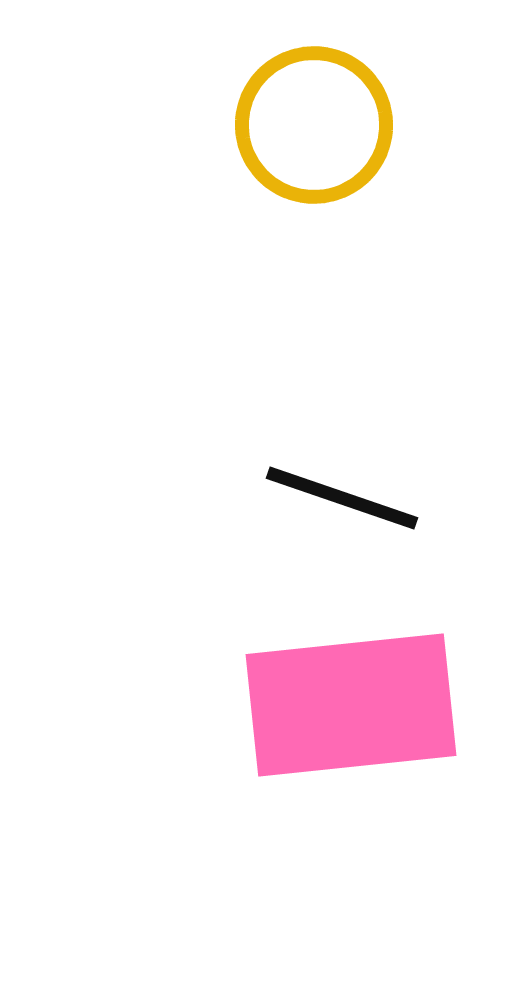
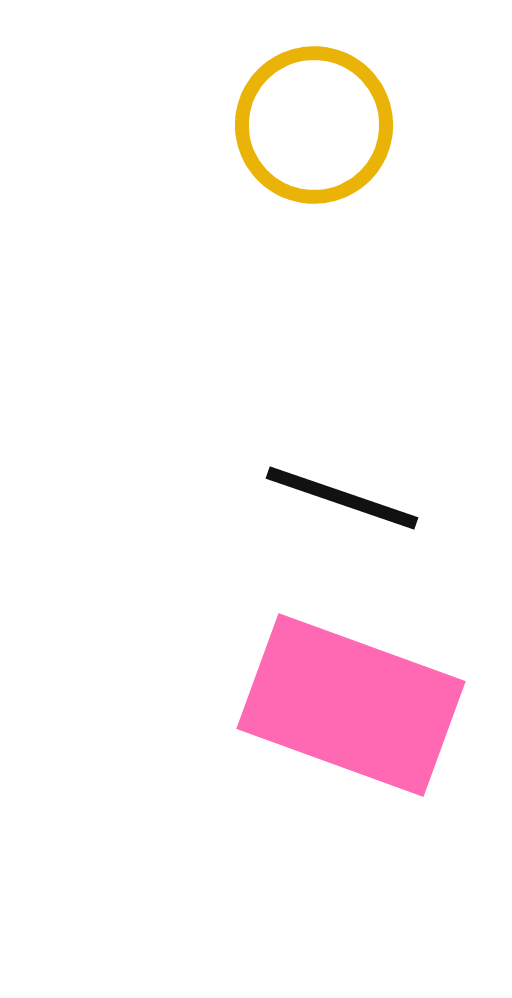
pink rectangle: rotated 26 degrees clockwise
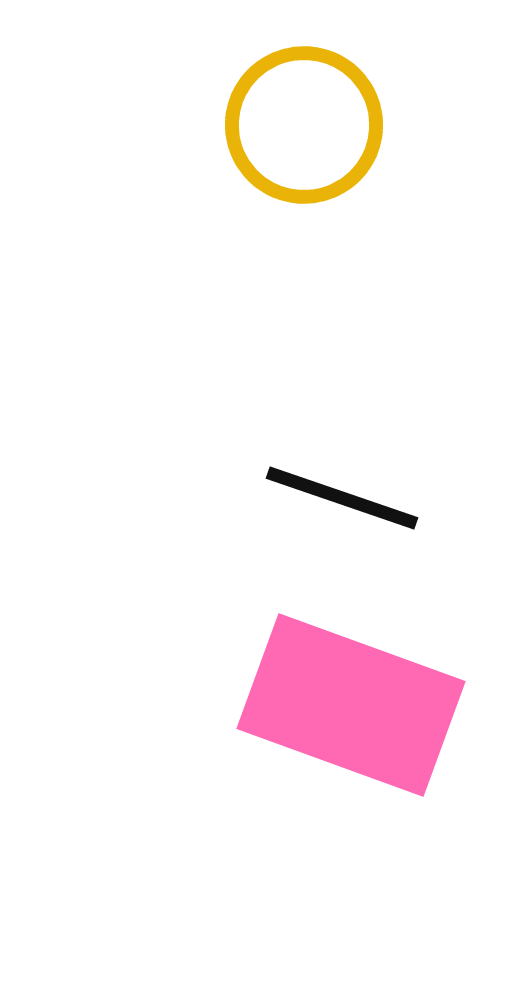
yellow circle: moved 10 px left
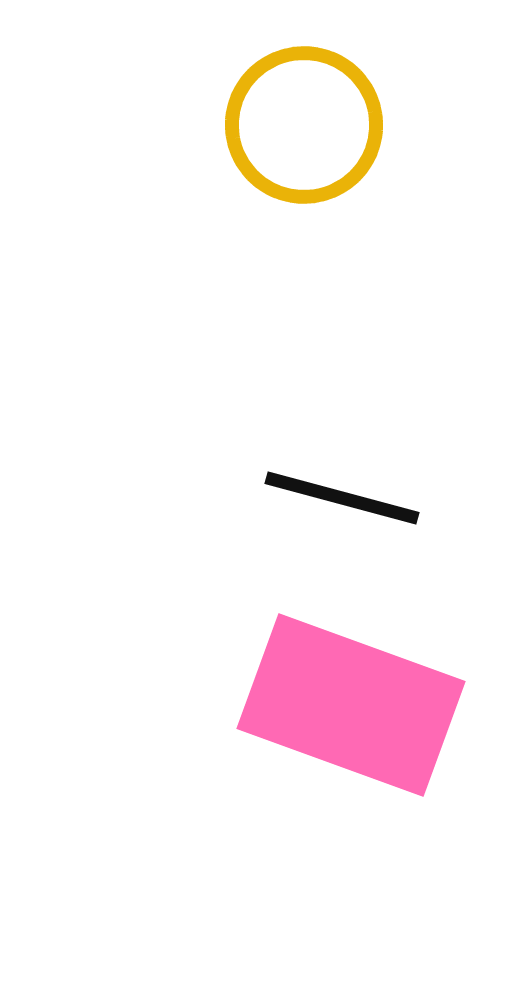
black line: rotated 4 degrees counterclockwise
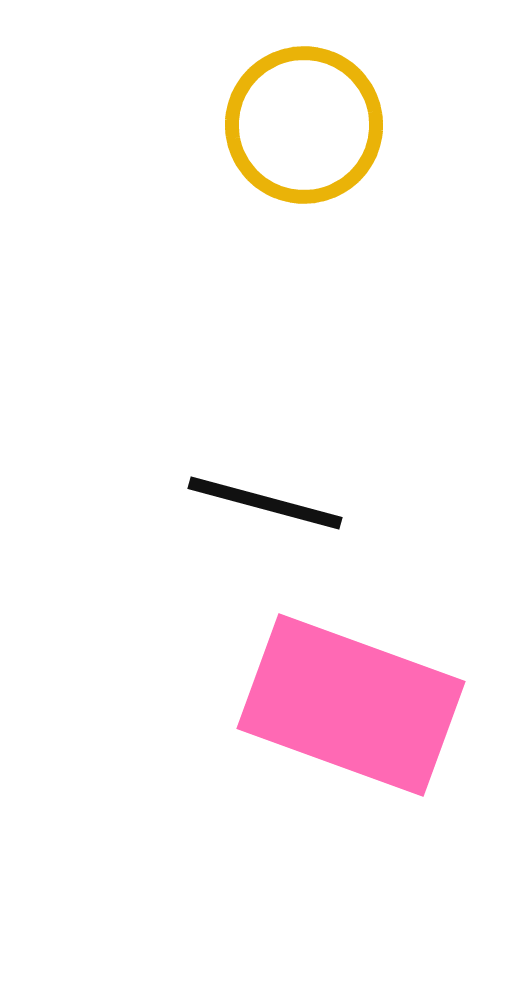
black line: moved 77 px left, 5 px down
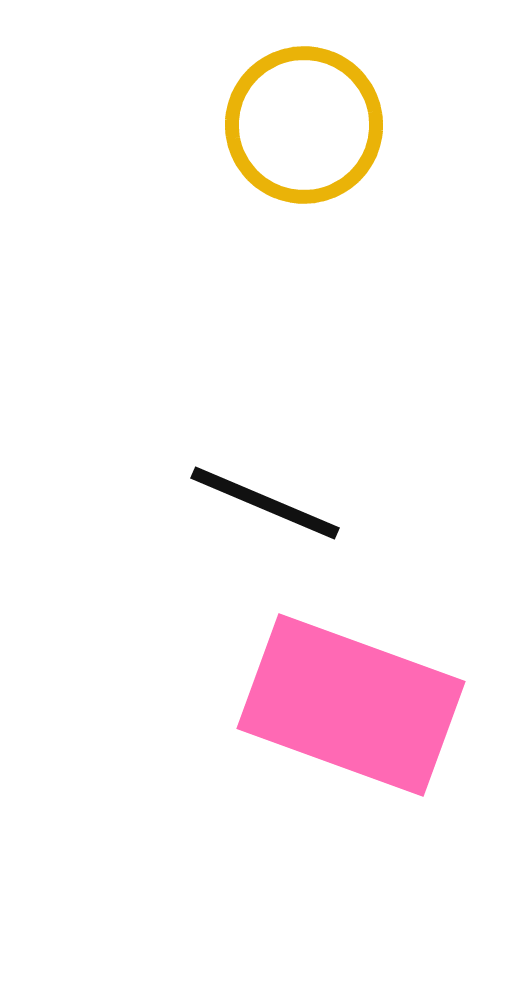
black line: rotated 8 degrees clockwise
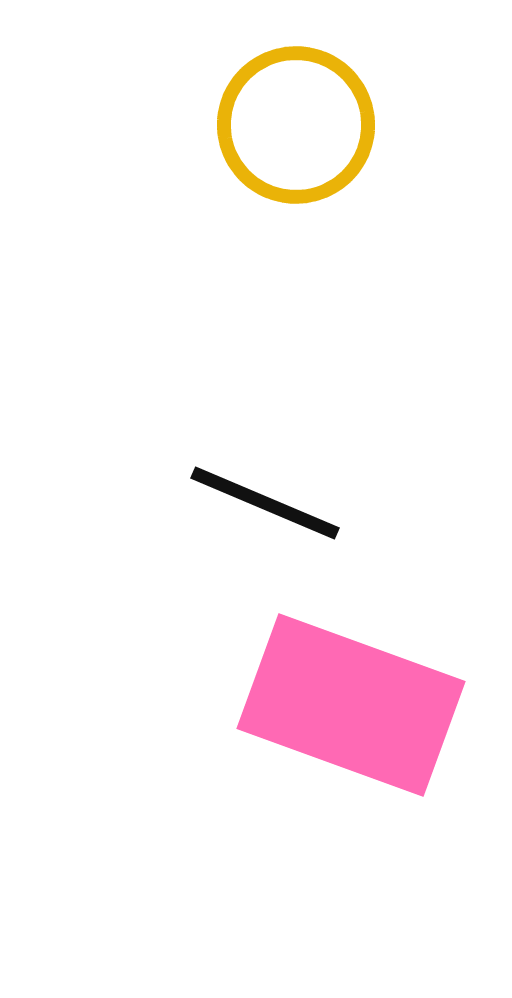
yellow circle: moved 8 px left
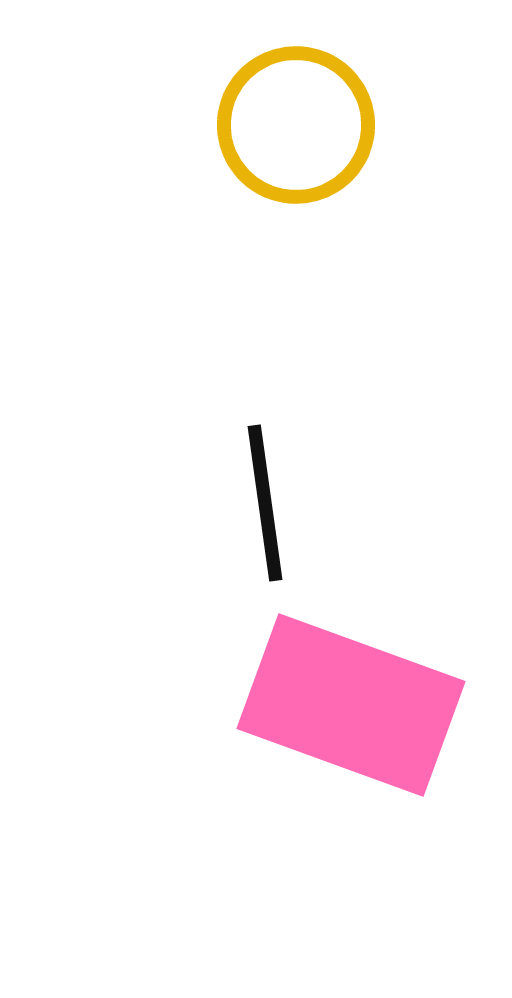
black line: rotated 59 degrees clockwise
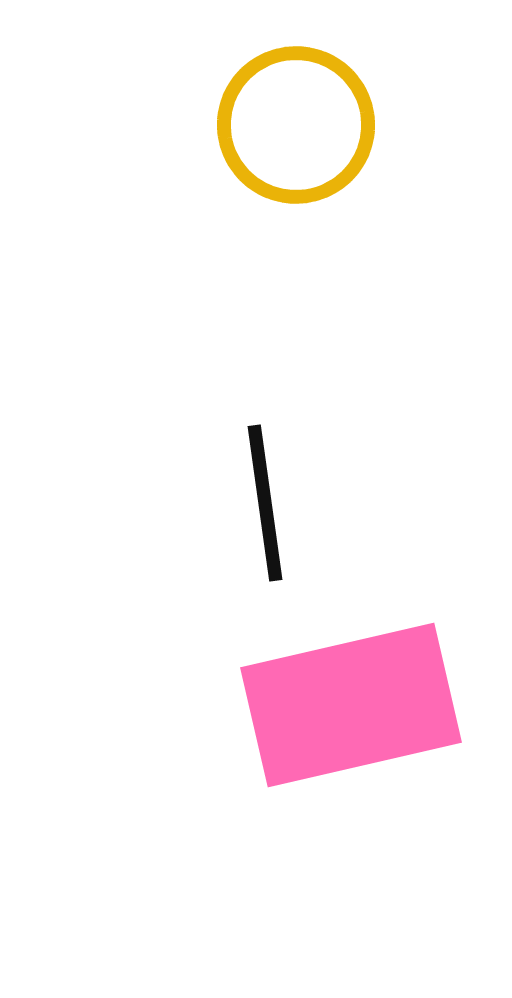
pink rectangle: rotated 33 degrees counterclockwise
